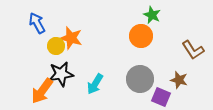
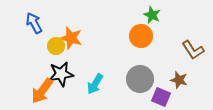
blue arrow: moved 3 px left
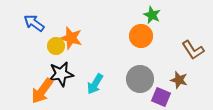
blue arrow: rotated 25 degrees counterclockwise
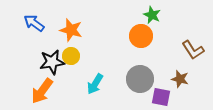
orange star: moved 8 px up
yellow circle: moved 15 px right, 10 px down
black star: moved 9 px left, 12 px up
brown star: moved 1 px right, 1 px up
purple square: rotated 12 degrees counterclockwise
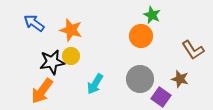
purple square: rotated 24 degrees clockwise
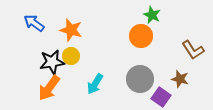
orange arrow: moved 7 px right, 3 px up
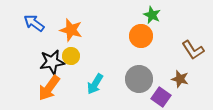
gray circle: moved 1 px left
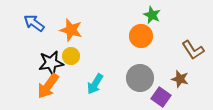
black star: moved 1 px left, 1 px down
gray circle: moved 1 px right, 1 px up
orange arrow: moved 1 px left, 2 px up
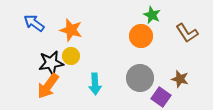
brown L-shape: moved 6 px left, 17 px up
cyan arrow: rotated 35 degrees counterclockwise
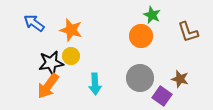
brown L-shape: moved 1 px right, 1 px up; rotated 15 degrees clockwise
purple square: moved 1 px right, 1 px up
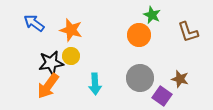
orange circle: moved 2 px left, 1 px up
